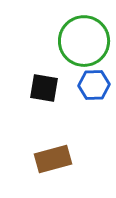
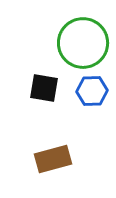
green circle: moved 1 px left, 2 px down
blue hexagon: moved 2 px left, 6 px down
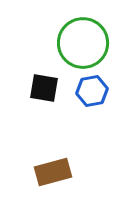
blue hexagon: rotated 8 degrees counterclockwise
brown rectangle: moved 13 px down
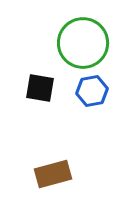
black square: moved 4 px left
brown rectangle: moved 2 px down
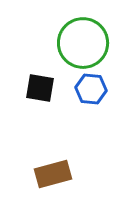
blue hexagon: moved 1 px left, 2 px up; rotated 16 degrees clockwise
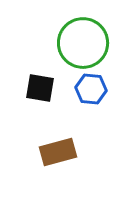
brown rectangle: moved 5 px right, 22 px up
